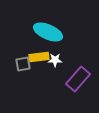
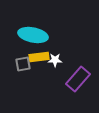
cyan ellipse: moved 15 px left, 3 px down; rotated 12 degrees counterclockwise
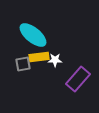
cyan ellipse: rotated 28 degrees clockwise
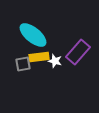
white star: moved 1 px down; rotated 16 degrees clockwise
purple rectangle: moved 27 px up
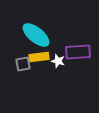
cyan ellipse: moved 3 px right
purple rectangle: rotated 45 degrees clockwise
white star: moved 3 px right
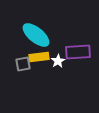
white star: rotated 24 degrees clockwise
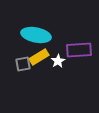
cyan ellipse: rotated 28 degrees counterclockwise
purple rectangle: moved 1 px right, 2 px up
yellow rectangle: rotated 24 degrees counterclockwise
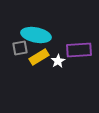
gray square: moved 3 px left, 16 px up
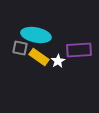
gray square: rotated 21 degrees clockwise
yellow rectangle: rotated 66 degrees clockwise
